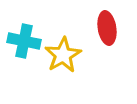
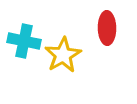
red ellipse: rotated 8 degrees clockwise
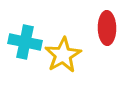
cyan cross: moved 1 px right, 1 px down
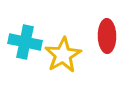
red ellipse: moved 8 px down
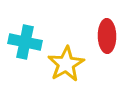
yellow star: moved 3 px right, 9 px down
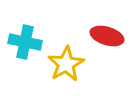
red ellipse: rotated 72 degrees counterclockwise
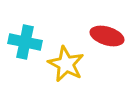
yellow star: rotated 15 degrees counterclockwise
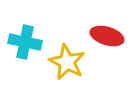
yellow star: moved 1 px right, 2 px up
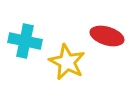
cyan cross: moved 1 px up
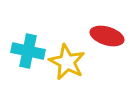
cyan cross: moved 3 px right, 10 px down
